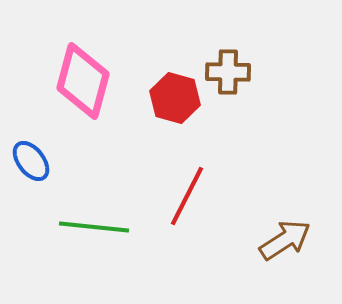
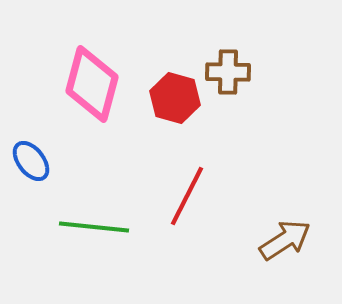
pink diamond: moved 9 px right, 3 px down
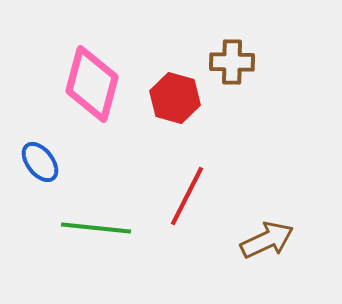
brown cross: moved 4 px right, 10 px up
blue ellipse: moved 9 px right, 1 px down
green line: moved 2 px right, 1 px down
brown arrow: moved 18 px left; rotated 8 degrees clockwise
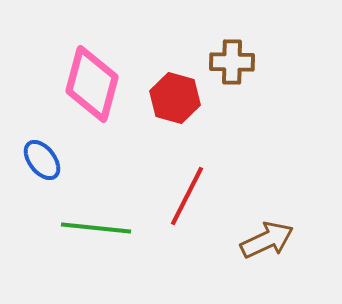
blue ellipse: moved 2 px right, 2 px up
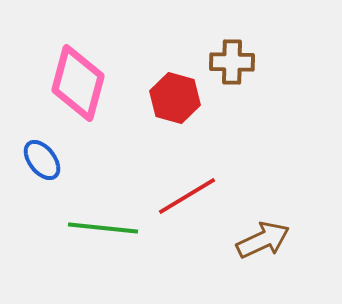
pink diamond: moved 14 px left, 1 px up
red line: rotated 32 degrees clockwise
green line: moved 7 px right
brown arrow: moved 4 px left
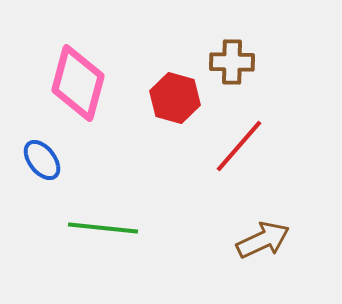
red line: moved 52 px right, 50 px up; rotated 18 degrees counterclockwise
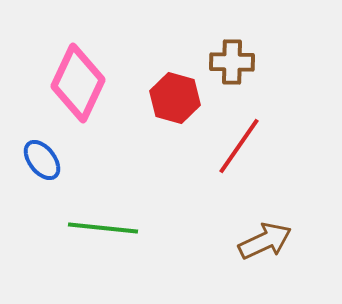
pink diamond: rotated 10 degrees clockwise
red line: rotated 6 degrees counterclockwise
brown arrow: moved 2 px right, 1 px down
